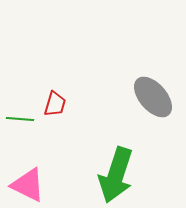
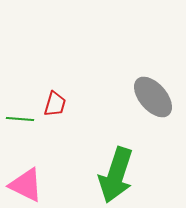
pink triangle: moved 2 px left
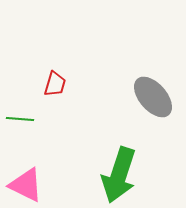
red trapezoid: moved 20 px up
green arrow: moved 3 px right
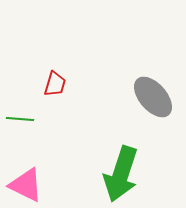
green arrow: moved 2 px right, 1 px up
